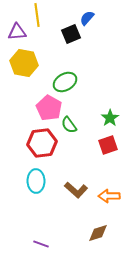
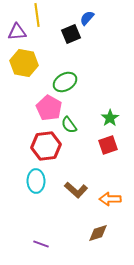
red hexagon: moved 4 px right, 3 px down
orange arrow: moved 1 px right, 3 px down
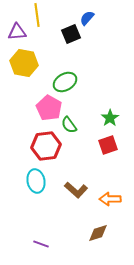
cyan ellipse: rotated 10 degrees counterclockwise
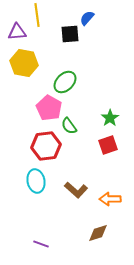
black square: moved 1 px left; rotated 18 degrees clockwise
green ellipse: rotated 15 degrees counterclockwise
green semicircle: moved 1 px down
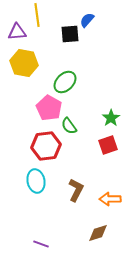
blue semicircle: moved 2 px down
green star: moved 1 px right
brown L-shape: rotated 105 degrees counterclockwise
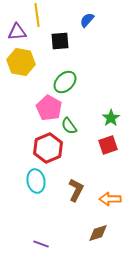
black square: moved 10 px left, 7 px down
yellow hexagon: moved 3 px left, 1 px up
red hexagon: moved 2 px right, 2 px down; rotated 16 degrees counterclockwise
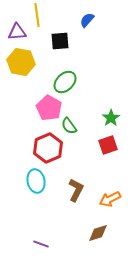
orange arrow: rotated 25 degrees counterclockwise
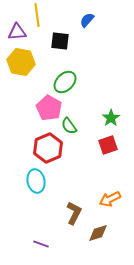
black square: rotated 12 degrees clockwise
brown L-shape: moved 2 px left, 23 px down
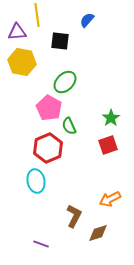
yellow hexagon: moved 1 px right
green semicircle: rotated 12 degrees clockwise
brown L-shape: moved 3 px down
